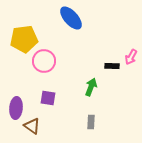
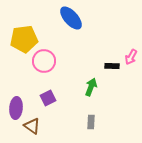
purple square: rotated 35 degrees counterclockwise
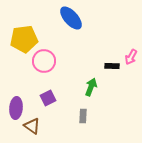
gray rectangle: moved 8 px left, 6 px up
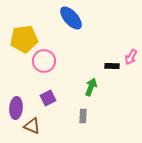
brown triangle: rotated 12 degrees counterclockwise
